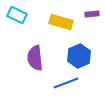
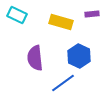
blue hexagon: rotated 10 degrees counterclockwise
blue line: moved 3 px left; rotated 15 degrees counterclockwise
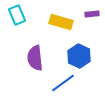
cyan rectangle: rotated 42 degrees clockwise
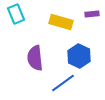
cyan rectangle: moved 1 px left, 1 px up
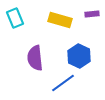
cyan rectangle: moved 1 px left, 4 px down
yellow rectangle: moved 1 px left, 2 px up
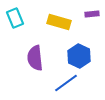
yellow rectangle: moved 1 px left, 2 px down
blue line: moved 3 px right
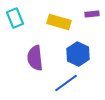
blue hexagon: moved 1 px left, 2 px up
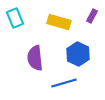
purple rectangle: moved 2 px down; rotated 56 degrees counterclockwise
blue line: moved 2 px left; rotated 20 degrees clockwise
